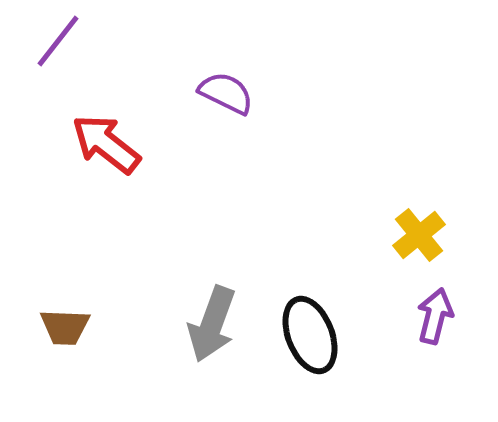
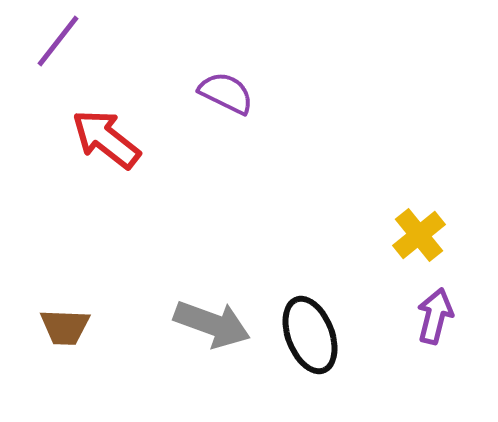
red arrow: moved 5 px up
gray arrow: rotated 90 degrees counterclockwise
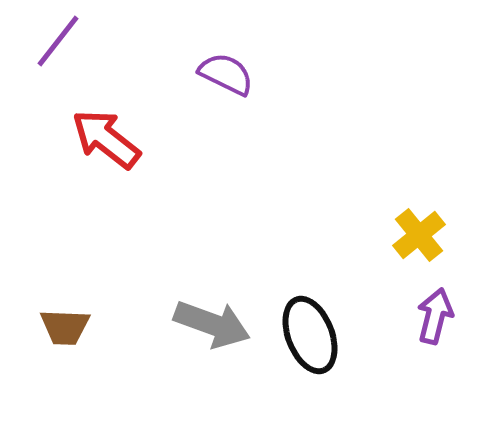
purple semicircle: moved 19 px up
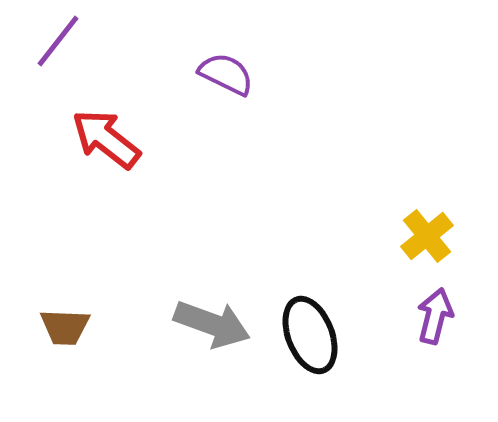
yellow cross: moved 8 px right, 1 px down
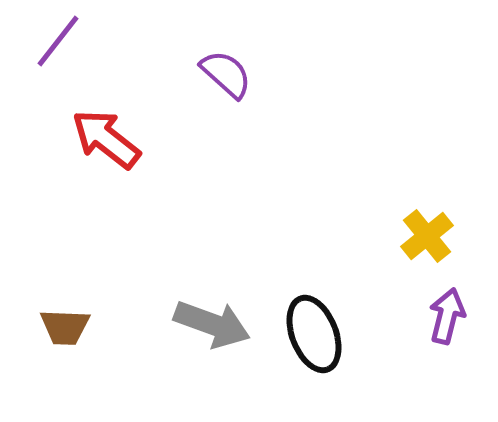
purple semicircle: rotated 16 degrees clockwise
purple arrow: moved 12 px right
black ellipse: moved 4 px right, 1 px up
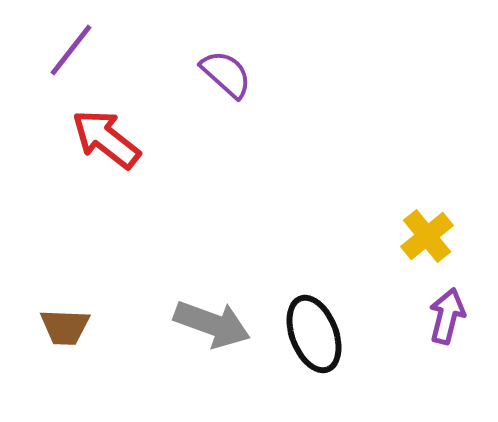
purple line: moved 13 px right, 9 px down
